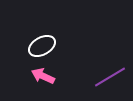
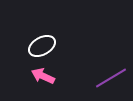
purple line: moved 1 px right, 1 px down
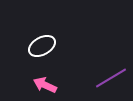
pink arrow: moved 2 px right, 9 px down
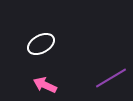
white ellipse: moved 1 px left, 2 px up
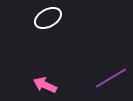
white ellipse: moved 7 px right, 26 px up
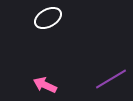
purple line: moved 1 px down
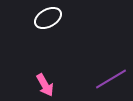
pink arrow: rotated 145 degrees counterclockwise
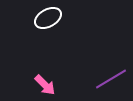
pink arrow: rotated 15 degrees counterclockwise
